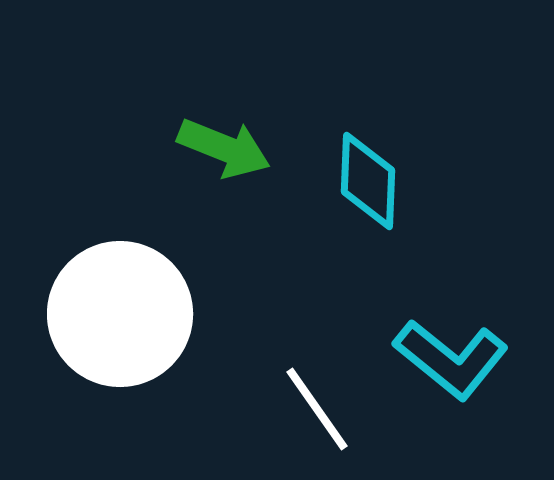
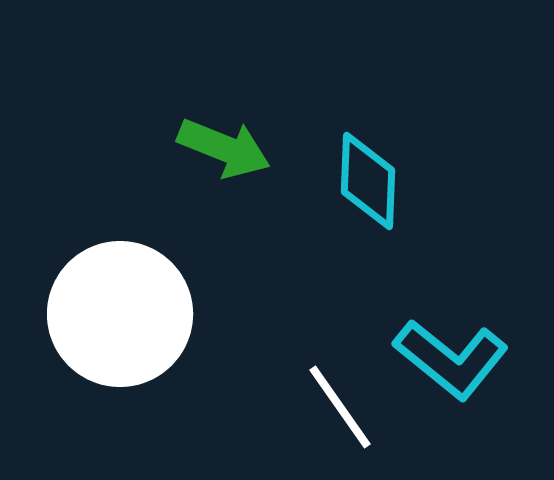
white line: moved 23 px right, 2 px up
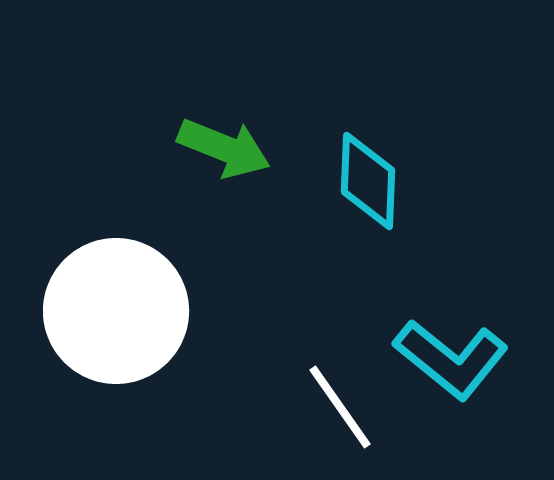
white circle: moved 4 px left, 3 px up
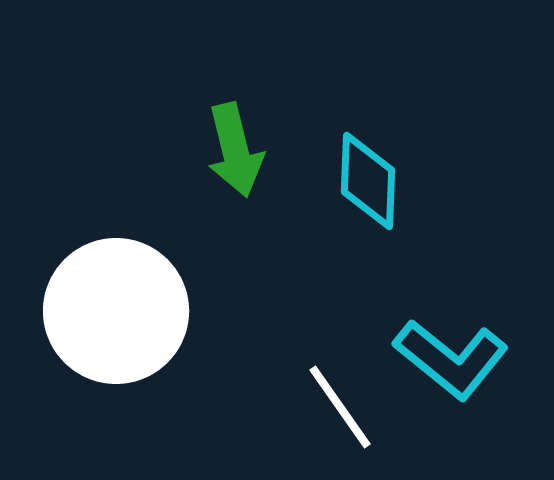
green arrow: moved 11 px right, 2 px down; rotated 54 degrees clockwise
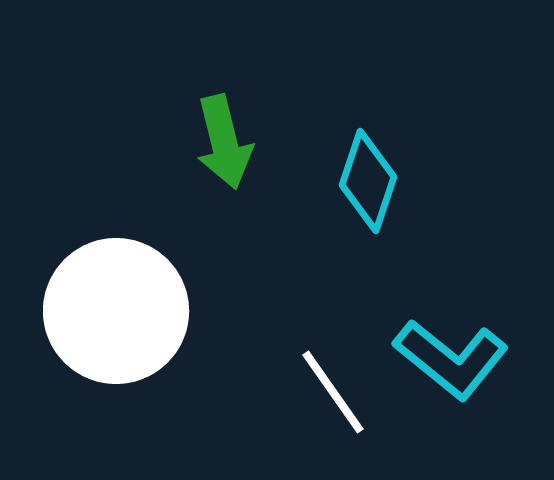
green arrow: moved 11 px left, 8 px up
cyan diamond: rotated 16 degrees clockwise
white line: moved 7 px left, 15 px up
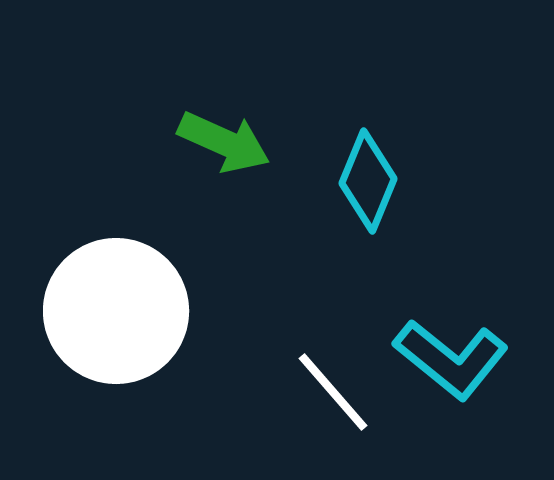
green arrow: rotated 52 degrees counterclockwise
cyan diamond: rotated 4 degrees clockwise
white line: rotated 6 degrees counterclockwise
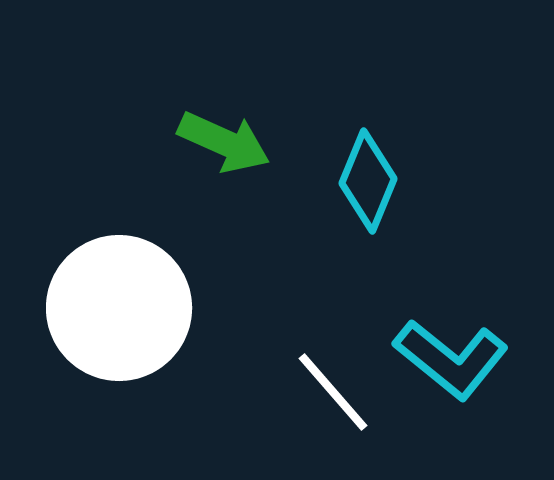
white circle: moved 3 px right, 3 px up
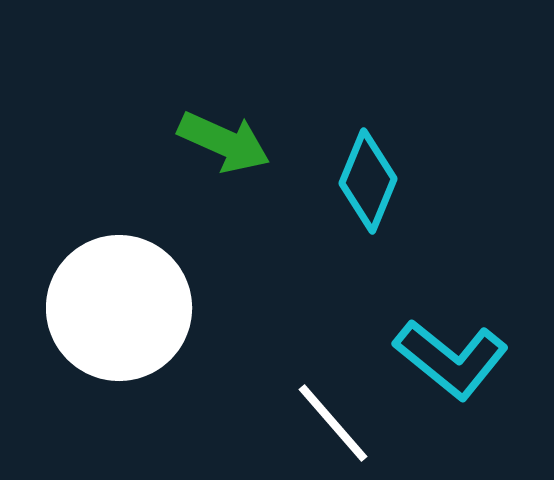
white line: moved 31 px down
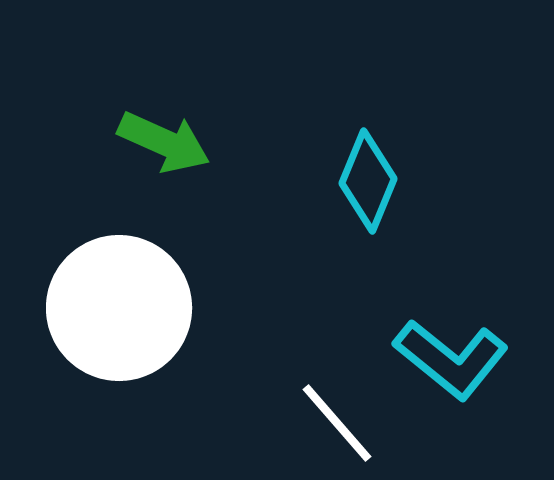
green arrow: moved 60 px left
white line: moved 4 px right
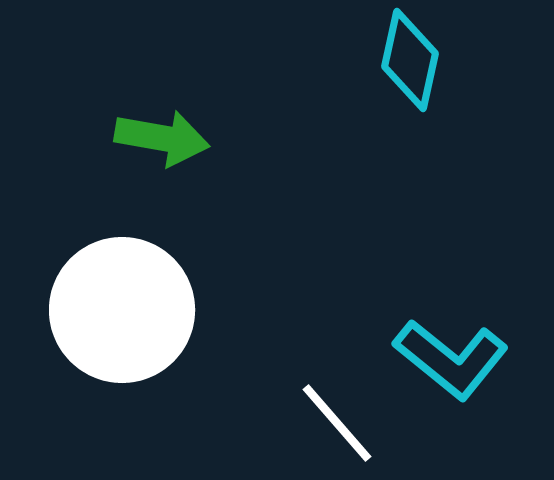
green arrow: moved 2 px left, 4 px up; rotated 14 degrees counterclockwise
cyan diamond: moved 42 px right, 121 px up; rotated 10 degrees counterclockwise
white circle: moved 3 px right, 2 px down
